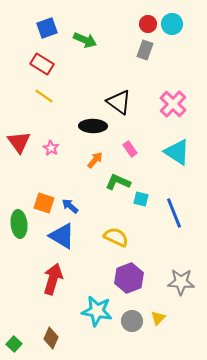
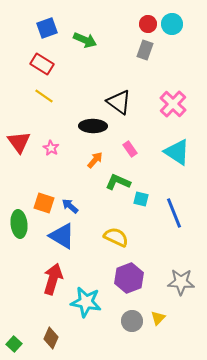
cyan star: moved 11 px left, 9 px up
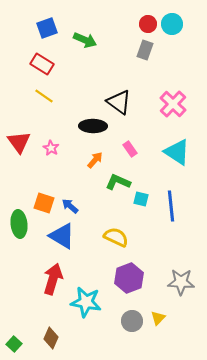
blue line: moved 3 px left, 7 px up; rotated 16 degrees clockwise
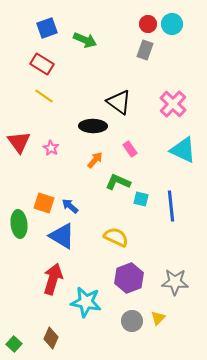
cyan triangle: moved 6 px right, 2 px up; rotated 8 degrees counterclockwise
gray star: moved 6 px left
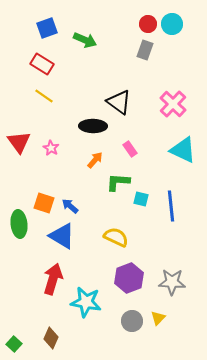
green L-shape: rotated 20 degrees counterclockwise
gray star: moved 3 px left
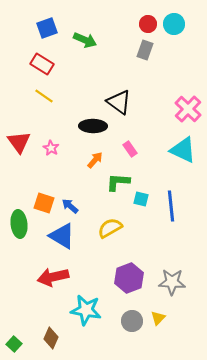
cyan circle: moved 2 px right
pink cross: moved 15 px right, 5 px down
yellow semicircle: moved 6 px left, 9 px up; rotated 55 degrees counterclockwise
red arrow: moved 2 px up; rotated 120 degrees counterclockwise
cyan star: moved 8 px down
